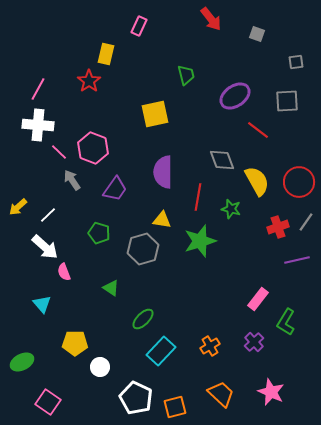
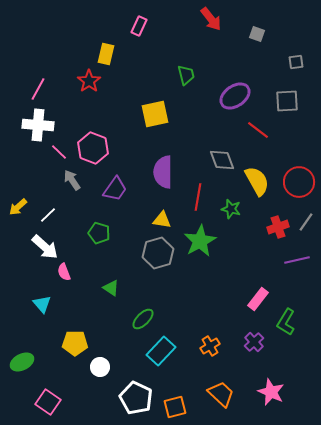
green star at (200, 241): rotated 12 degrees counterclockwise
gray hexagon at (143, 249): moved 15 px right, 4 px down
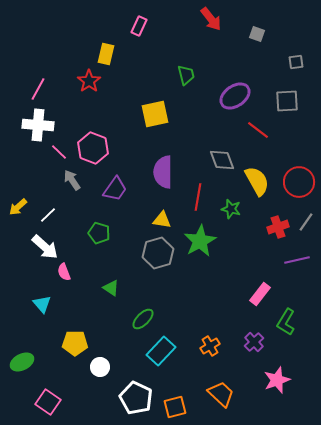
pink rectangle at (258, 299): moved 2 px right, 5 px up
pink star at (271, 392): moved 6 px right, 12 px up; rotated 28 degrees clockwise
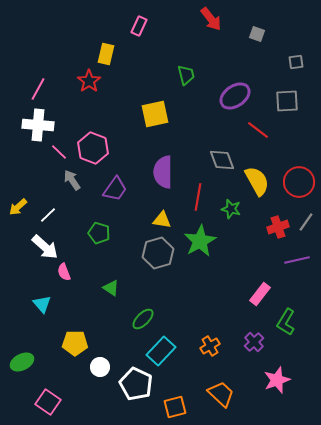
white pentagon at (136, 398): moved 14 px up
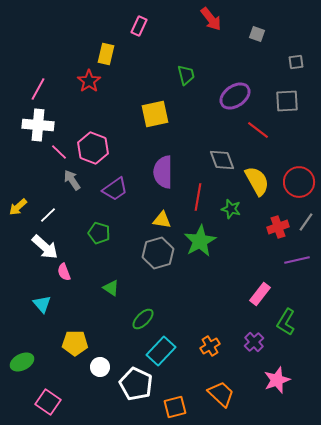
purple trapezoid at (115, 189): rotated 20 degrees clockwise
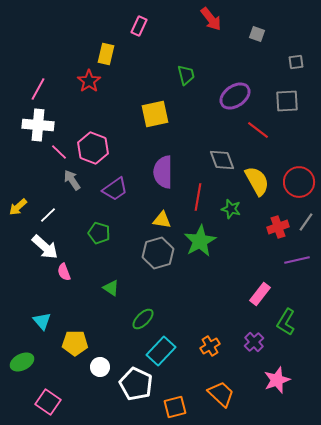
cyan triangle at (42, 304): moved 17 px down
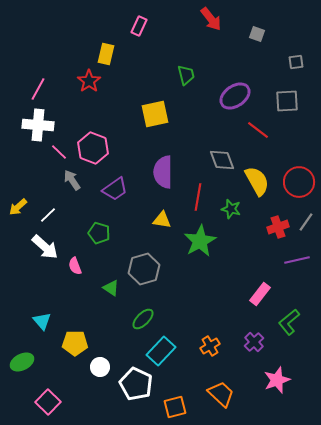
gray hexagon at (158, 253): moved 14 px left, 16 px down
pink semicircle at (64, 272): moved 11 px right, 6 px up
green L-shape at (286, 322): moved 3 px right; rotated 20 degrees clockwise
pink square at (48, 402): rotated 10 degrees clockwise
